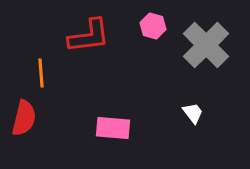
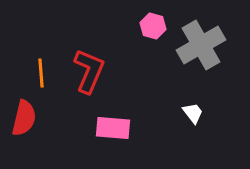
red L-shape: moved 35 px down; rotated 60 degrees counterclockwise
gray cross: moved 5 px left; rotated 15 degrees clockwise
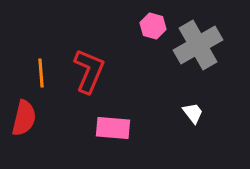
gray cross: moved 3 px left
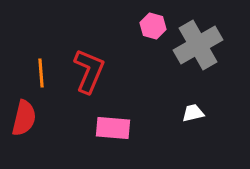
white trapezoid: rotated 65 degrees counterclockwise
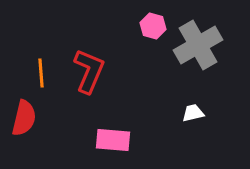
pink rectangle: moved 12 px down
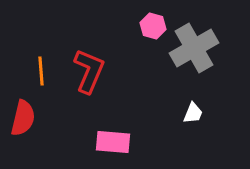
gray cross: moved 4 px left, 3 px down
orange line: moved 2 px up
white trapezoid: rotated 125 degrees clockwise
red semicircle: moved 1 px left
pink rectangle: moved 2 px down
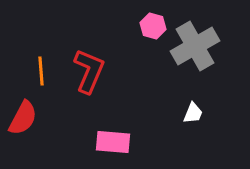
gray cross: moved 1 px right, 2 px up
red semicircle: rotated 15 degrees clockwise
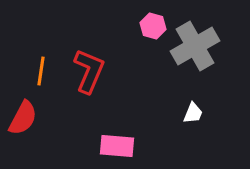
orange line: rotated 12 degrees clockwise
pink rectangle: moved 4 px right, 4 px down
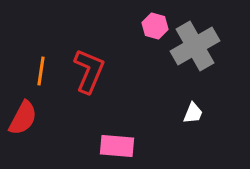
pink hexagon: moved 2 px right
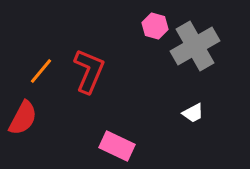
orange line: rotated 32 degrees clockwise
white trapezoid: rotated 40 degrees clockwise
pink rectangle: rotated 20 degrees clockwise
